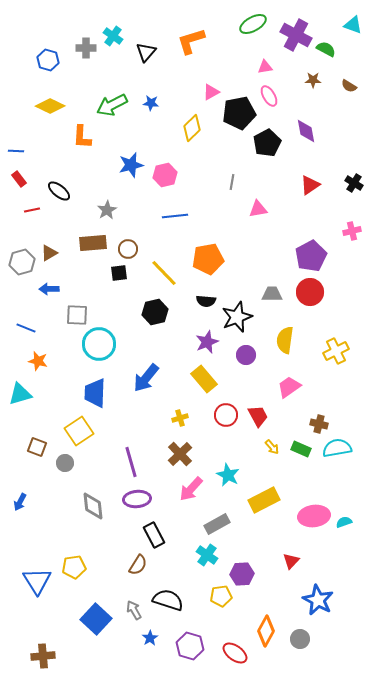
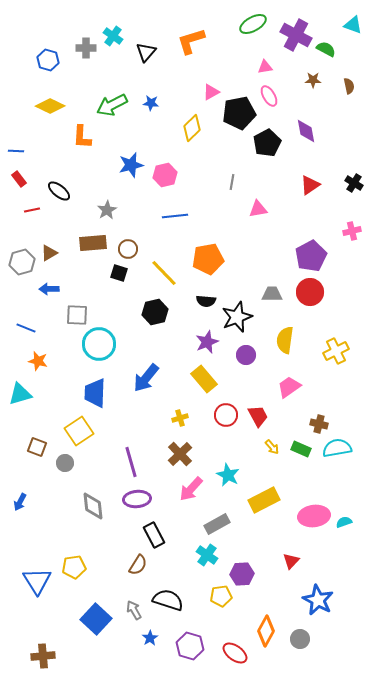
brown semicircle at (349, 86): rotated 133 degrees counterclockwise
black square at (119, 273): rotated 24 degrees clockwise
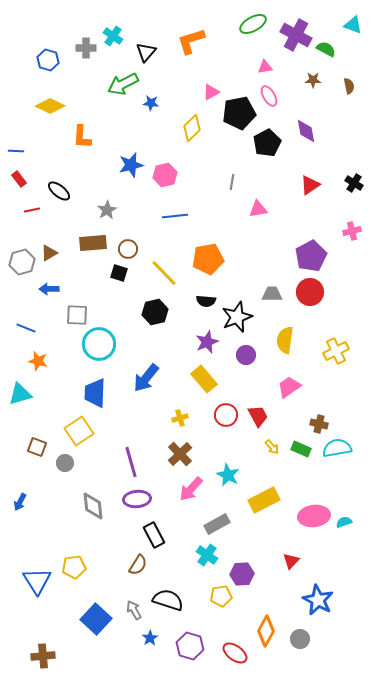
green arrow at (112, 105): moved 11 px right, 21 px up
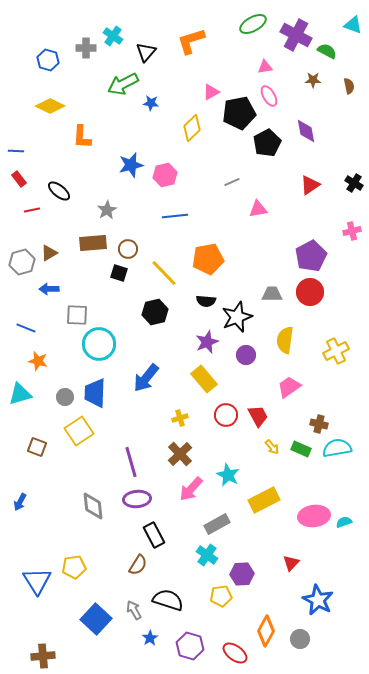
green semicircle at (326, 49): moved 1 px right, 2 px down
gray line at (232, 182): rotated 56 degrees clockwise
gray circle at (65, 463): moved 66 px up
red triangle at (291, 561): moved 2 px down
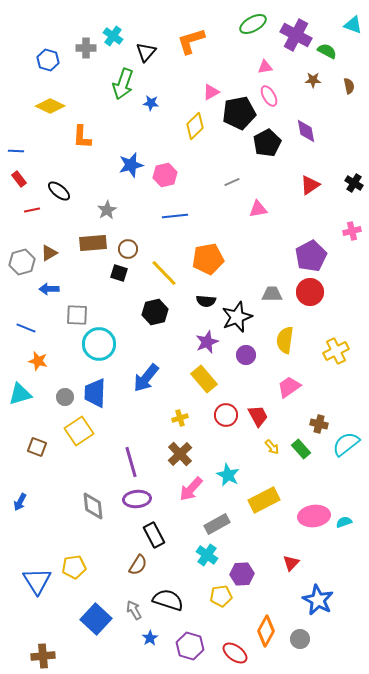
green arrow at (123, 84): rotated 44 degrees counterclockwise
yellow diamond at (192, 128): moved 3 px right, 2 px up
cyan semicircle at (337, 448): moved 9 px right, 4 px up; rotated 28 degrees counterclockwise
green rectangle at (301, 449): rotated 24 degrees clockwise
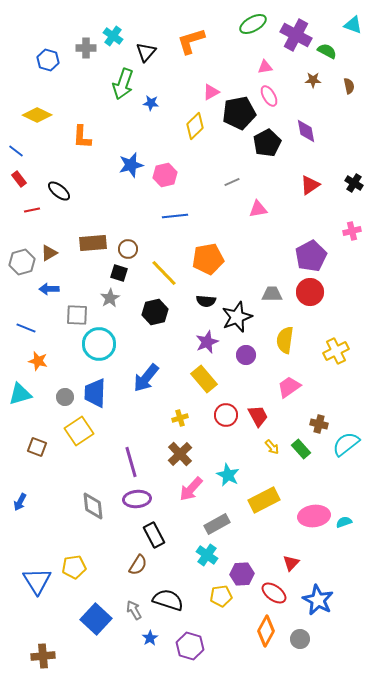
yellow diamond at (50, 106): moved 13 px left, 9 px down
blue line at (16, 151): rotated 35 degrees clockwise
gray star at (107, 210): moved 3 px right, 88 px down
red ellipse at (235, 653): moved 39 px right, 60 px up
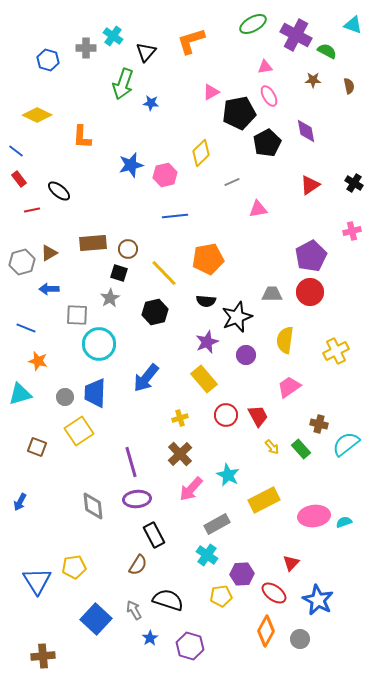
yellow diamond at (195, 126): moved 6 px right, 27 px down
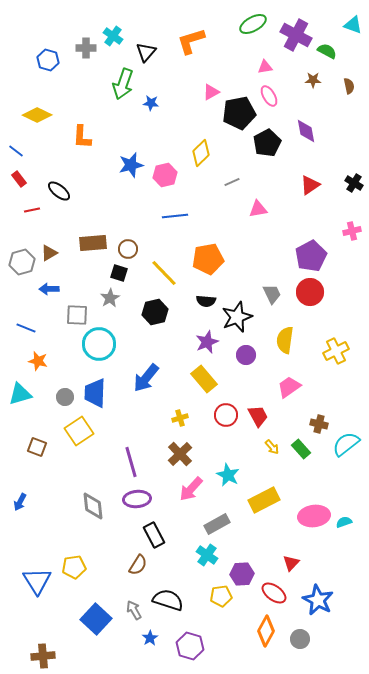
gray trapezoid at (272, 294): rotated 65 degrees clockwise
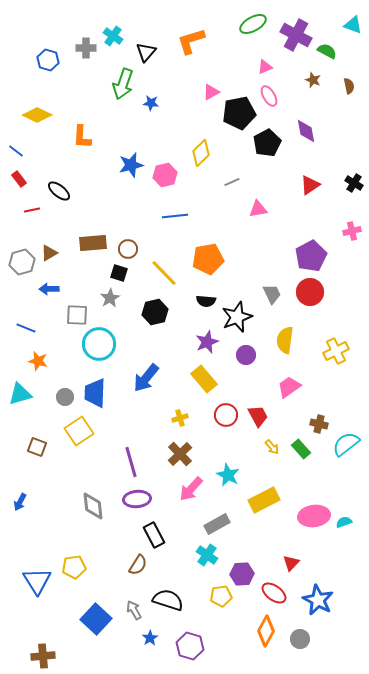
pink triangle at (265, 67): rotated 14 degrees counterclockwise
brown star at (313, 80): rotated 21 degrees clockwise
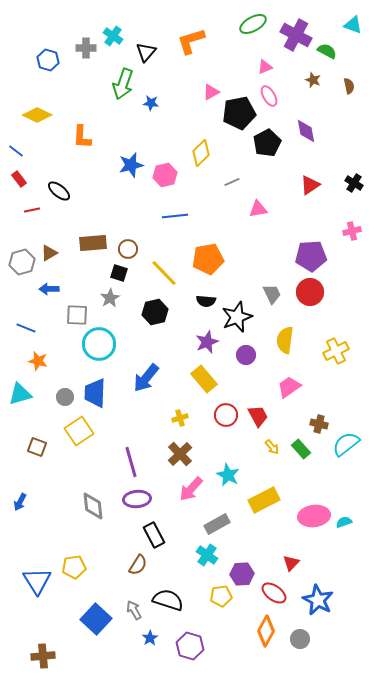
purple pentagon at (311, 256): rotated 24 degrees clockwise
